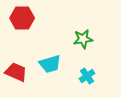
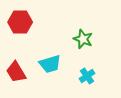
red hexagon: moved 2 px left, 4 px down
green star: rotated 30 degrees clockwise
red trapezoid: rotated 145 degrees counterclockwise
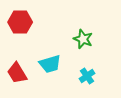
red trapezoid: moved 1 px right, 1 px down
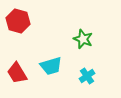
red hexagon: moved 2 px left, 1 px up; rotated 15 degrees clockwise
cyan trapezoid: moved 1 px right, 2 px down
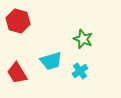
cyan trapezoid: moved 5 px up
cyan cross: moved 7 px left, 5 px up
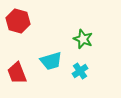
red trapezoid: rotated 10 degrees clockwise
